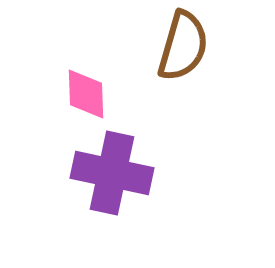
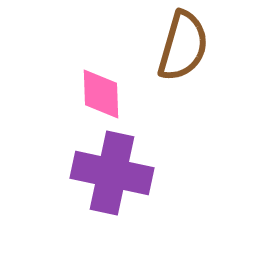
pink diamond: moved 15 px right
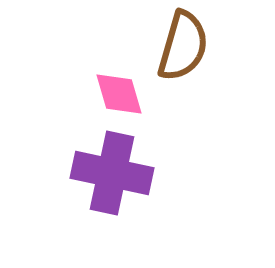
pink diamond: moved 18 px right; rotated 14 degrees counterclockwise
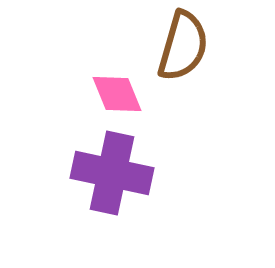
pink diamond: moved 2 px left; rotated 6 degrees counterclockwise
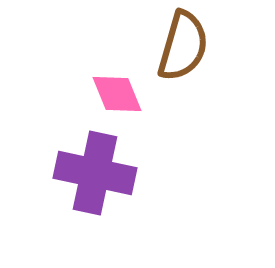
purple cross: moved 17 px left
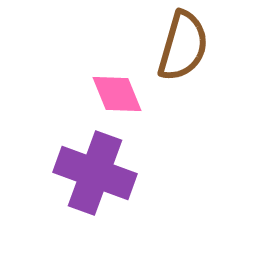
purple cross: rotated 8 degrees clockwise
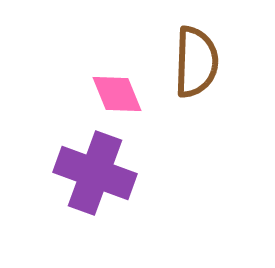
brown semicircle: moved 13 px right, 16 px down; rotated 14 degrees counterclockwise
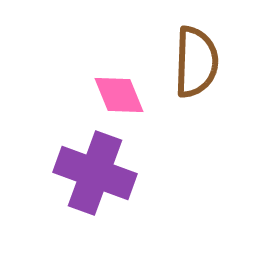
pink diamond: moved 2 px right, 1 px down
